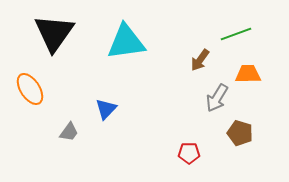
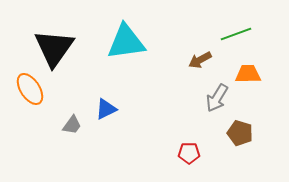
black triangle: moved 15 px down
brown arrow: rotated 25 degrees clockwise
blue triangle: rotated 20 degrees clockwise
gray trapezoid: moved 3 px right, 7 px up
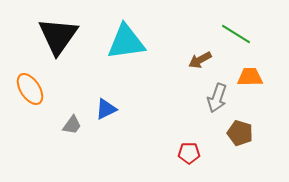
green line: rotated 52 degrees clockwise
black triangle: moved 4 px right, 12 px up
orange trapezoid: moved 2 px right, 3 px down
gray arrow: rotated 12 degrees counterclockwise
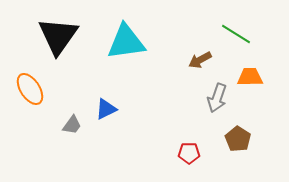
brown pentagon: moved 2 px left, 6 px down; rotated 15 degrees clockwise
